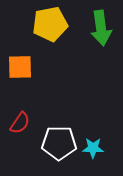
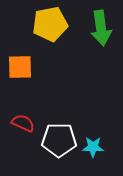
red semicircle: moved 3 px right; rotated 100 degrees counterclockwise
white pentagon: moved 3 px up
cyan star: moved 1 px up
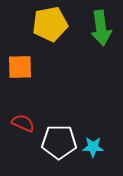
white pentagon: moved 2 px down
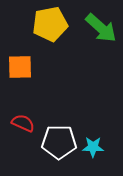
green arrow: rotated 40 degrees counterclockwise
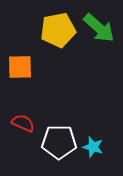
yellow pentagon: moved 8 px right, 6 px down
green arrow: moved 2 px left
cyan star: rotated 15 degrees clockwise
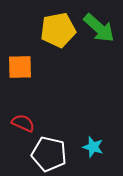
white pentagon: moved 10 px left, 12 px down; rotated 12 degrees clockwise
